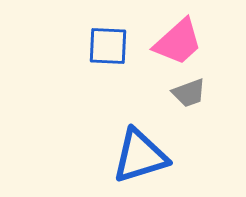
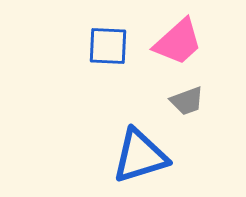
gray trapezoid: moved 2 px left, 8 px down
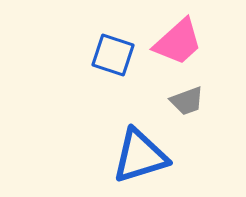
blue square: moved 5 px right, 9 px down; rotated 15 degrees clockwise
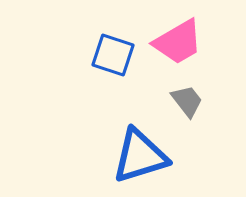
pink trapezoid: rotated 12 degrees clockwise
gray trapezoid: rotated 108 degrees counterclockwise
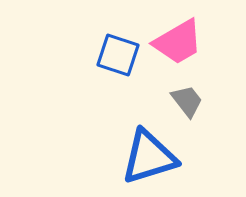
blue square: moved 5 px right
blue triangle: moved 9 px right, 1 px down
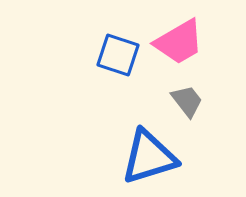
pink trapezoid: moved 1 px right
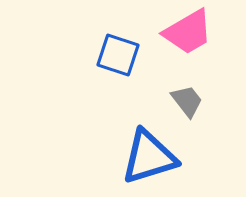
pink trapezoid: moved 9 px right, 10 px up
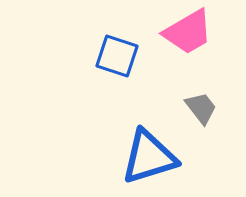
blue square: moved 1 px left, 1 px down
gray trapezoid: moved 14 px right, 7 px down
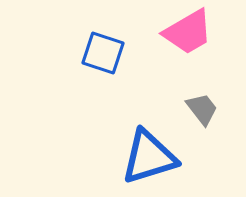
blue square: moved 14 px left, 3 px up
gray trapezoid: moved 1 px right, 1 px down
